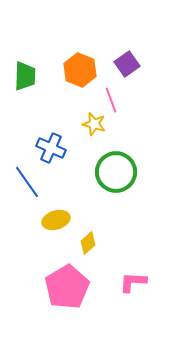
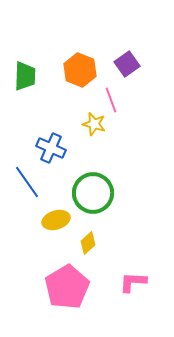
green circle: moved 23 px left, 21 px down
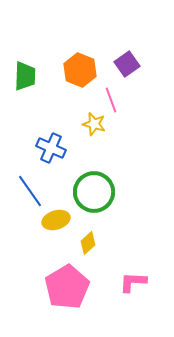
blue line: moved 3 px right, 9 px down
green circle: moved 1 px right, 1 px up
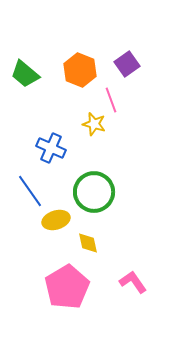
green trapezoid: moved 2 px up; rotated 128 degrees clockwise
yellow diamond: rotated 60 degrees counterclockwise
pink L-shape: rotated 52 degrees clockwise
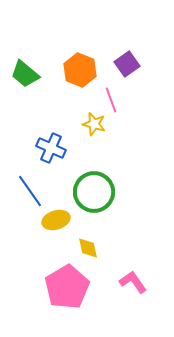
yellow diamond: moved 5 px down
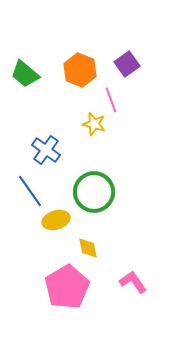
blue cross: moved 5 px left, 2 px down; rotated 12 degrees clockwise
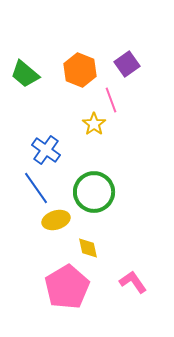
yellow star: rotated 20 degrees clockwise
blue line: moved 6 px right, 3 px up
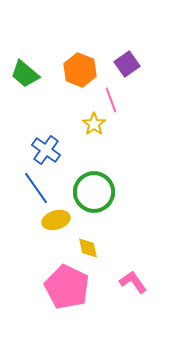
pink pentagon: rotated 15 degrees counterclockwise
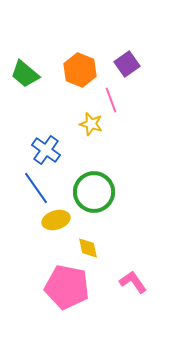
yellow star: moved 3 px left; rotated 20 degrees counterclockwise
pink pentagon: rotated 15 degrees counterclockwise
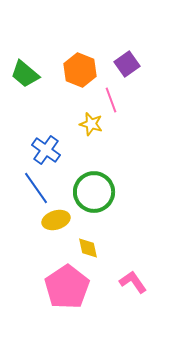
pink pentagon: rotated 27 degrees clockwise
